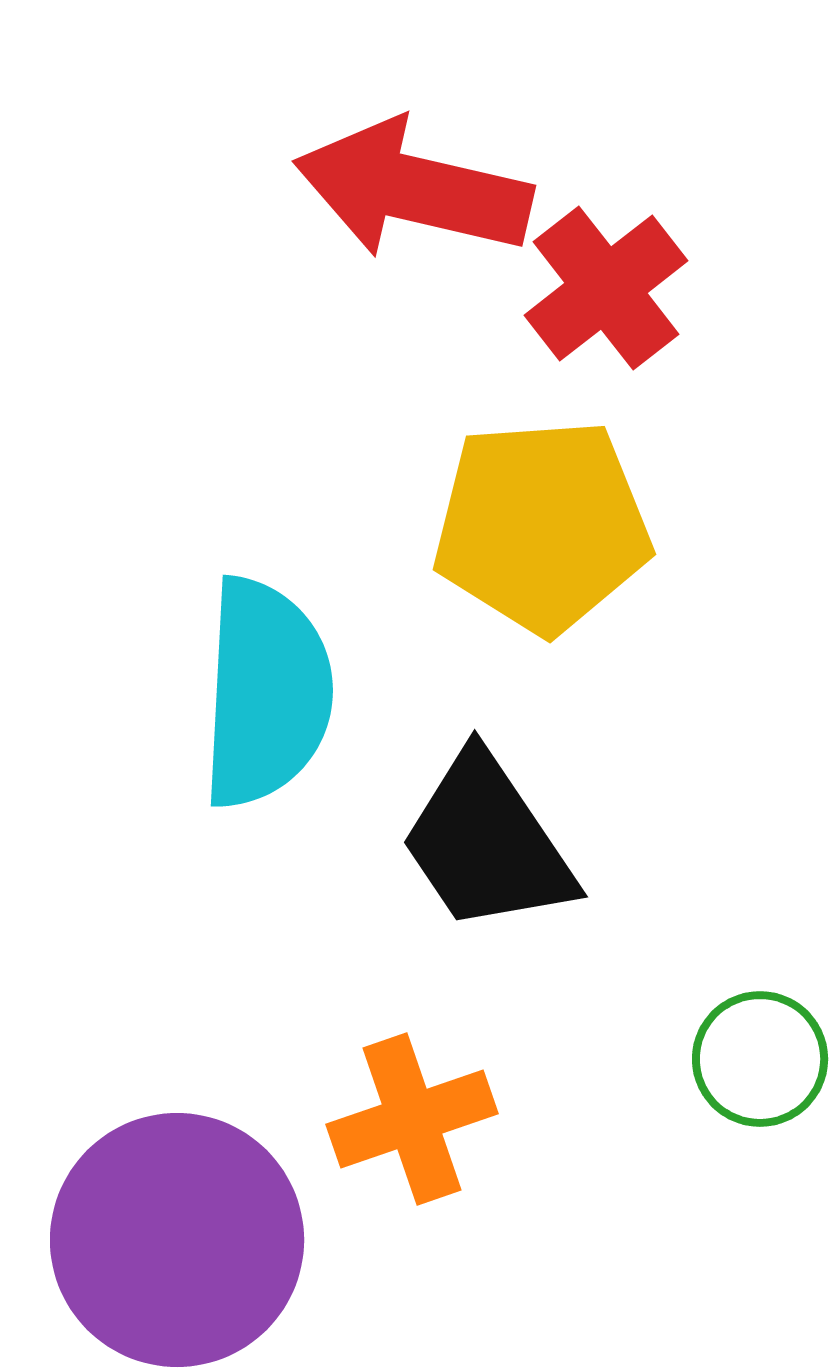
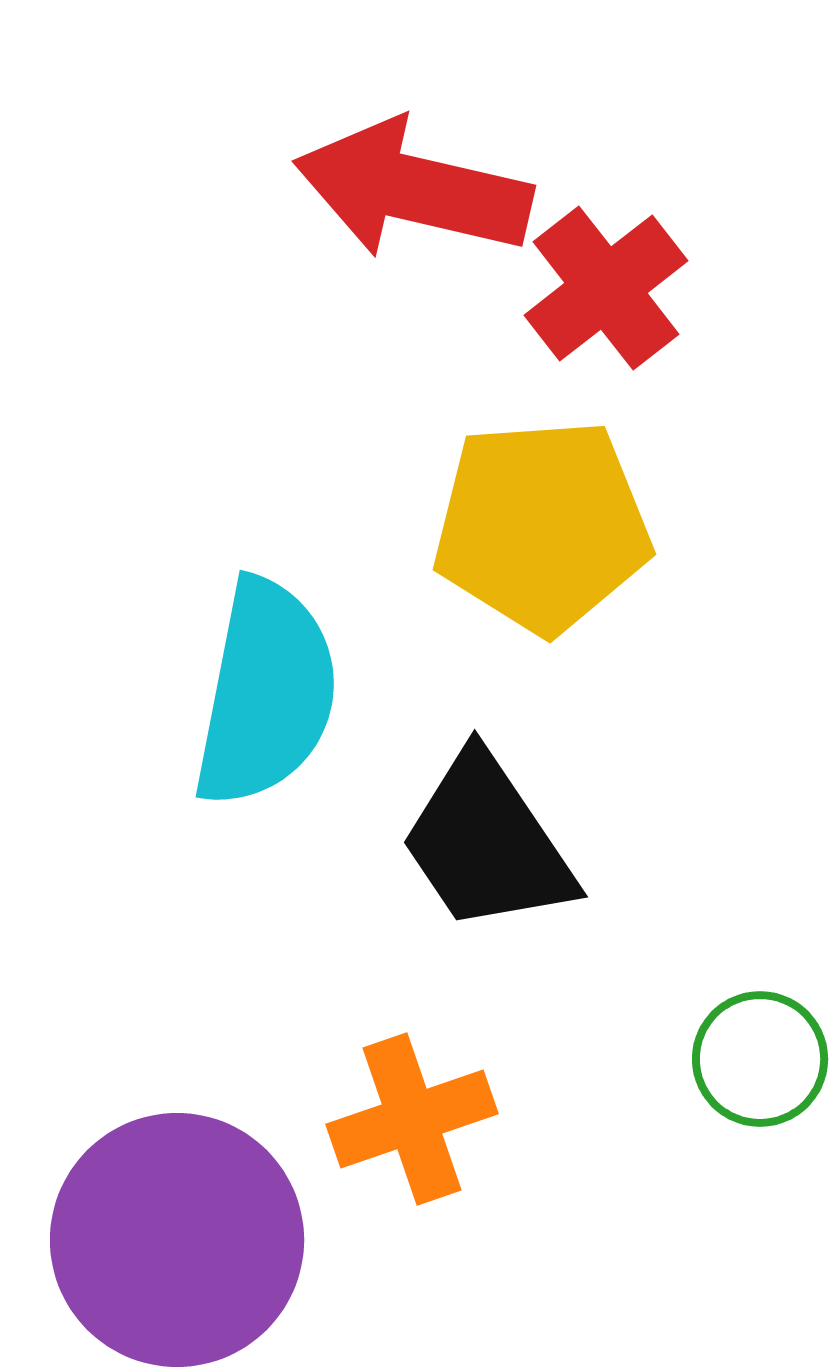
cyan semicircle: rotated 8 degrees clockwise
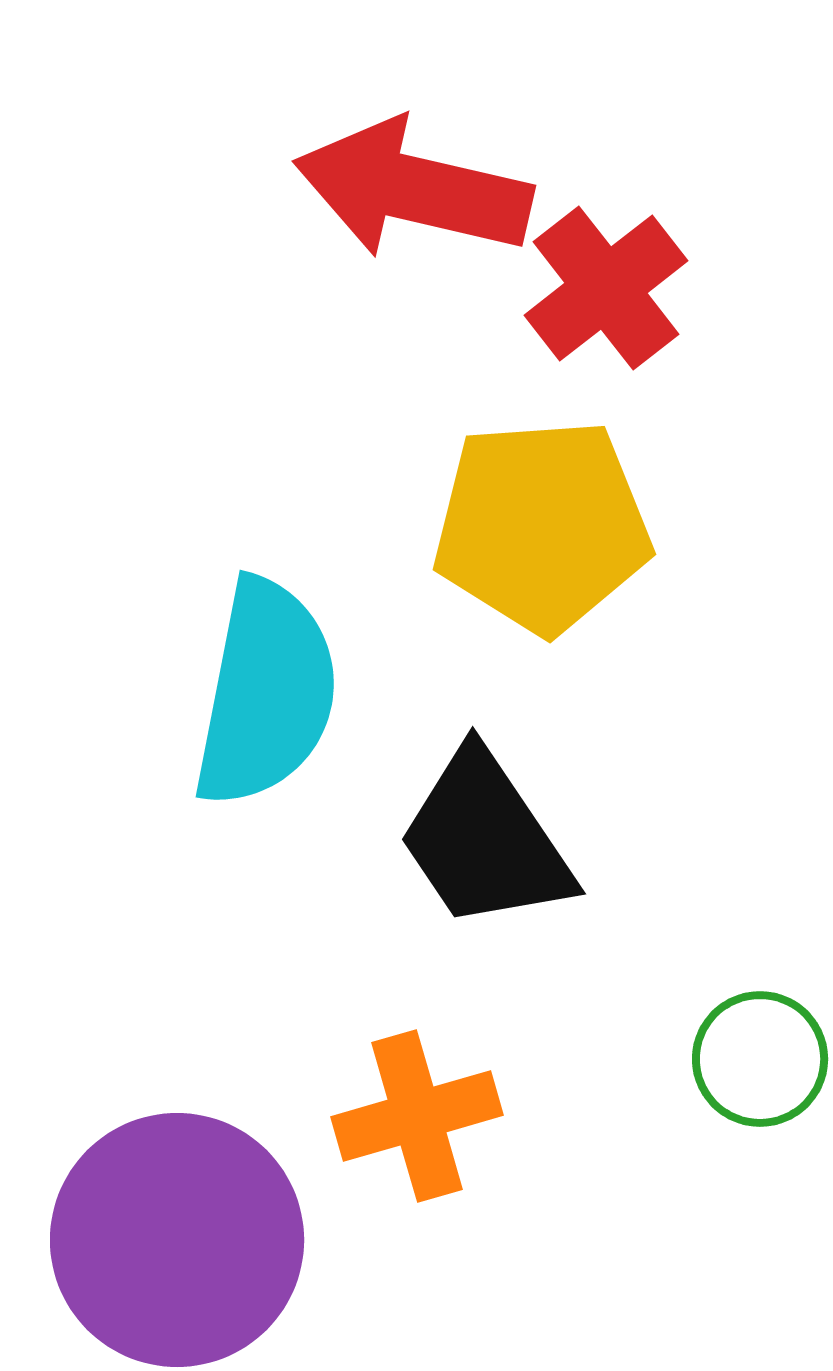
black trapezoid: moved 2 px left, 3 px up
orange cross: moved 5 px right, 3 px up; rotated 3 degrees clockwise
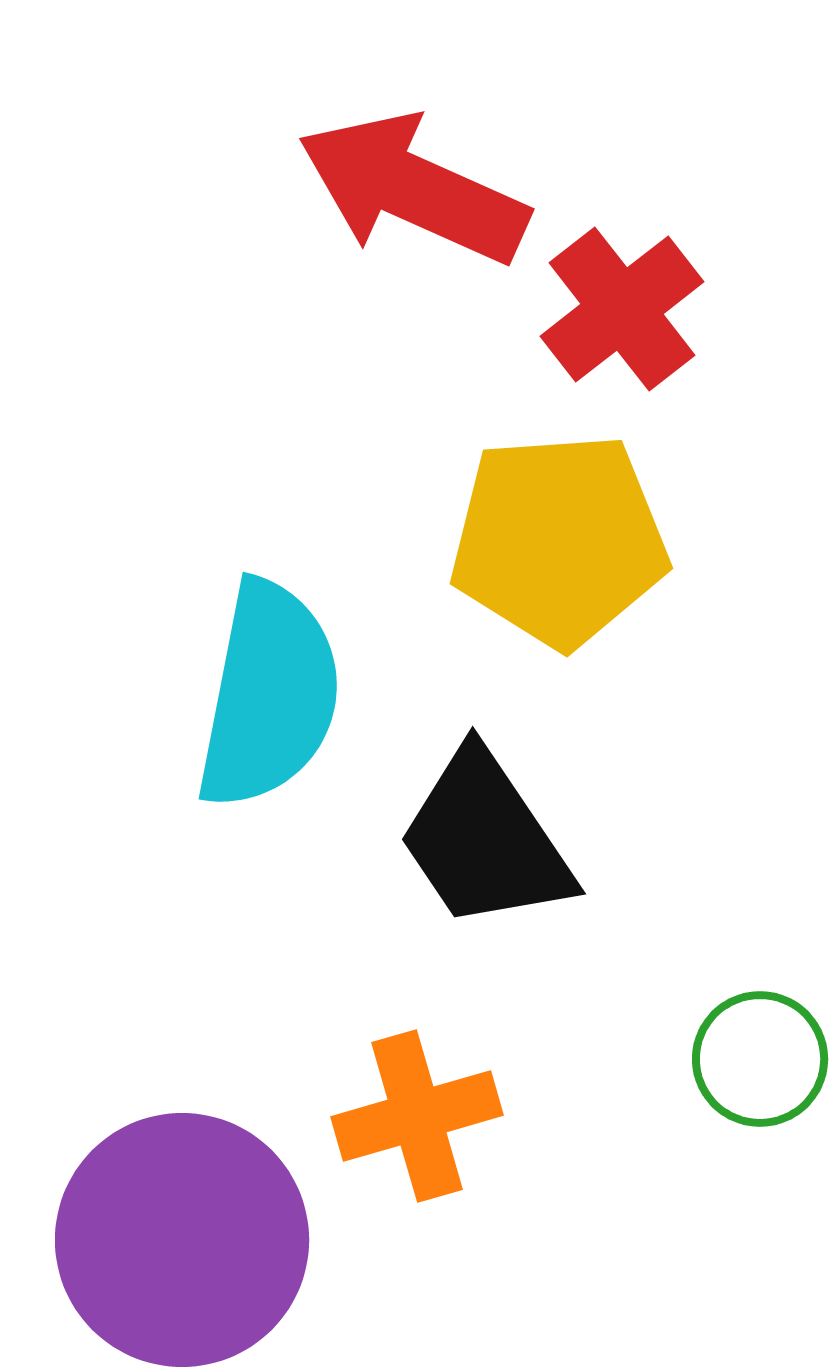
red arrow: rotated 11 degrees clockwise
red cross: moved 16 px right, 21 px down
yellow pentagon: moved 17 px right, 14 px down
cyan semicircle: moved 3 px right, 2 px down
purple circle: moved 5 px right
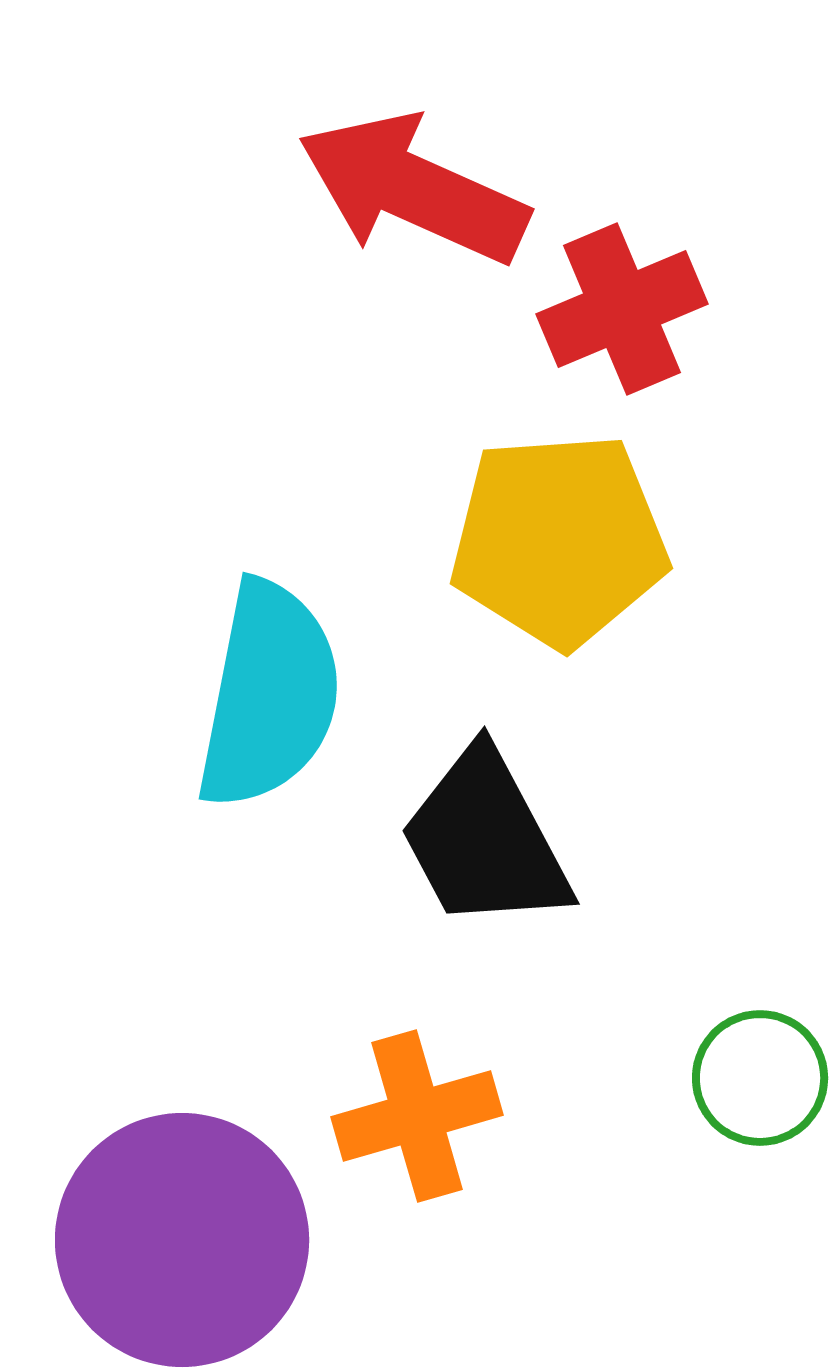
red cross: rotated 15 degrees clockwise
black trapezoid: rotated 6 degrees clockwise
green circle: moved 19 px down
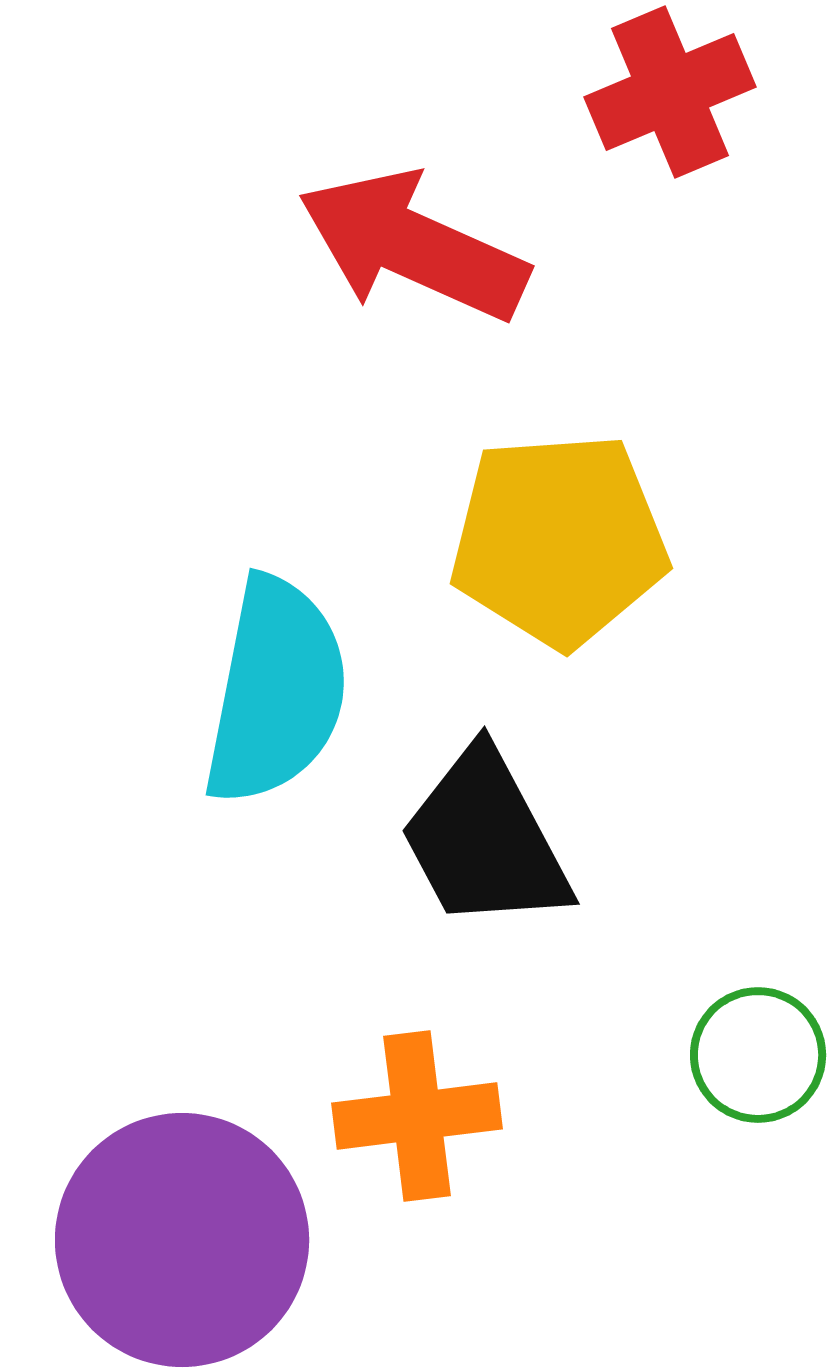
red arrow: moved 57 px down
red cross: moved 48 px right, 217 px up
cyan semicircle: moved 7 px right, 4 px up
green circle: moved 2 px left, 23 px up
orange cross: rotated 9 degrees clockwise
